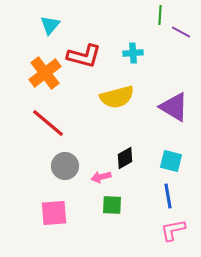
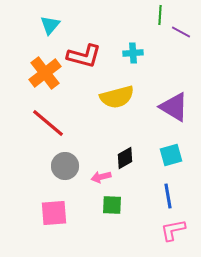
cyan square: moved 6 px up; rotated 30 degrees counterclockwise
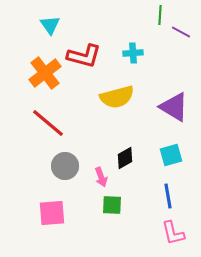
cyan triangle: rotated 15 degrees counterclockwise
pink arrow: rotated 96 degrees counterclockwise
pink square: moved 2 px left
pink L-shape: moved 3 px down; rotated 92 degrees counterclockwise
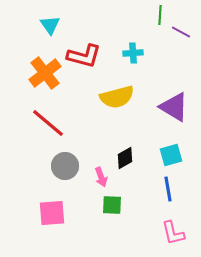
blue line: moved 7 px up
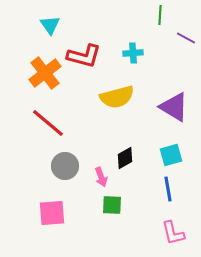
purple line: moved 5 px right, 6 px down
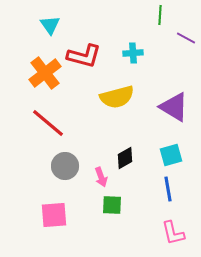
pink square: moved 2 px right, 2 px down
